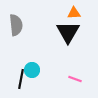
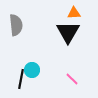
pink line: moved 3 px left; rotated 24 degrees clockwise
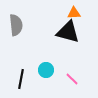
black triangle: rotated 45 degrees counterclockwise
cyan circle: moved 14 px right
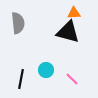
gray semicircle: moved 2 px right, 2 px up
